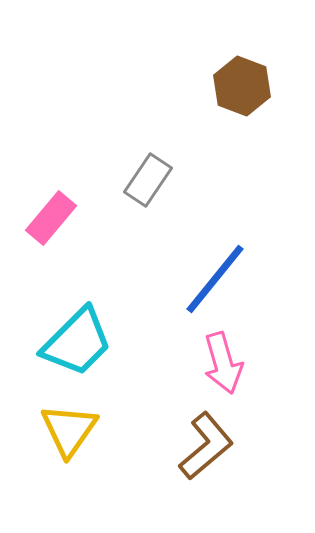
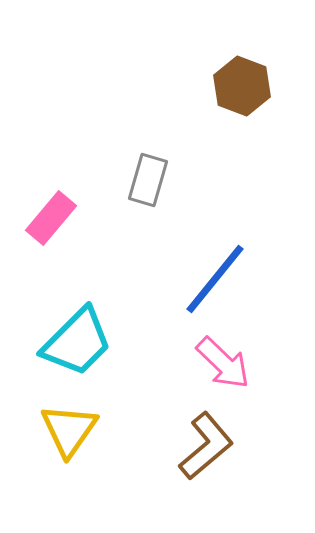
gray rectangle: rotated 18 degrees counterclockwise
pink arrow: rotated 30 degrees counterclockwise
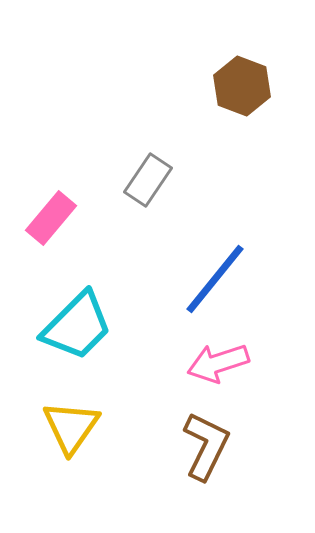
gray rectangle: rotated 18 degrees clockwise
cyan trapezoid: moved 16 px up
pink arrow: moved 5 px left; rotated 118 degrees clockwise
yellow triangle: moved 2 px right, 3 px up
brown L-shape: rotated 24 degrees counterclockwise
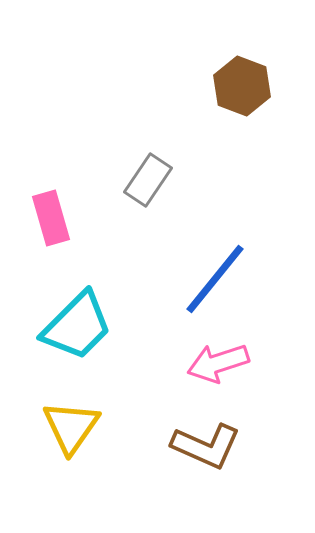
pink rectangle: rotated 56 degrees counterclockwise
brown L-shape: rotated 88 degrees clockwise
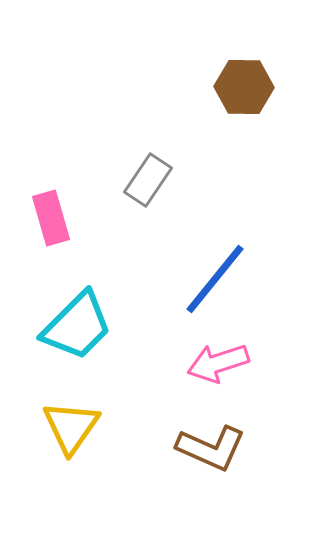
brown hexagon: moved 2 px right, 1 px down; rotated 20 degrees counterclockwise
brown L-shape: moved 5 px right, 2 px down
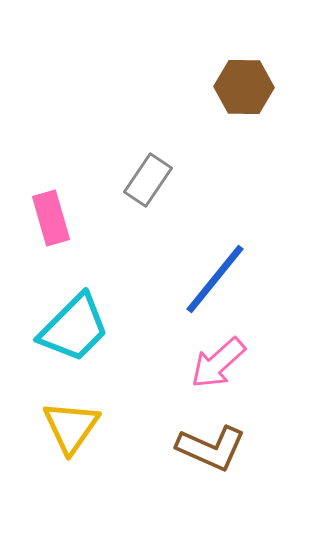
cyan trapezoid: moved 3 px left, 2 px down
pink arrow: rotated 24 degrees counterclockwise
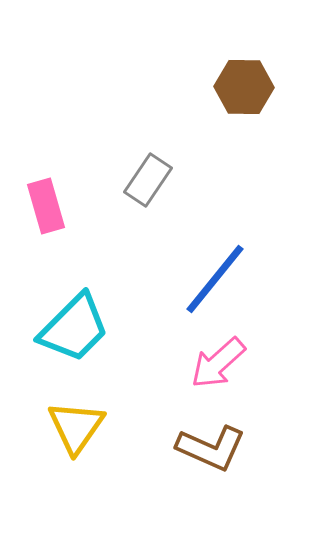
pink rectangle: moved 5 px left, 12 px up
yellow triangle: moved 5 px right
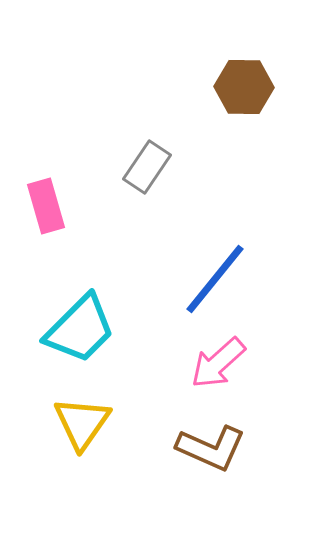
gray rectangle: moved 1 px left, 13 px up
cyan trapezoid: moved 6 px right, 1 px down
yellow triangle: moved 6 px right, 4 px up
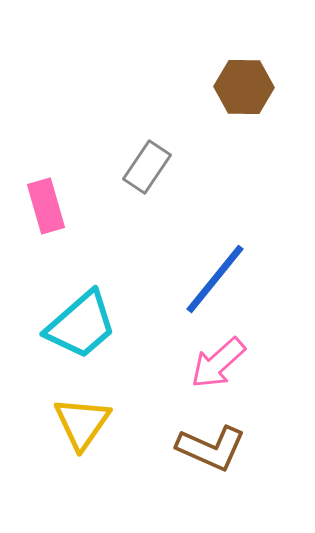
cyan trapezoid: moved 1 px right, 4 px up; rotated 4 degrees clockwise
